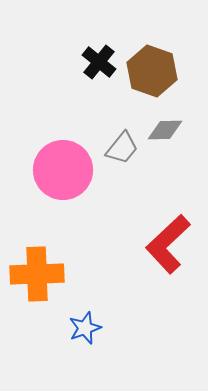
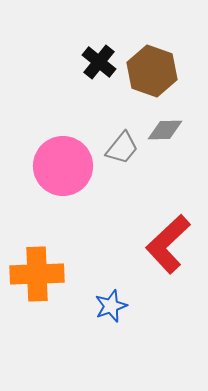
pink circle: moved 4 px up
blue star: moved 26 px right, 22 px up
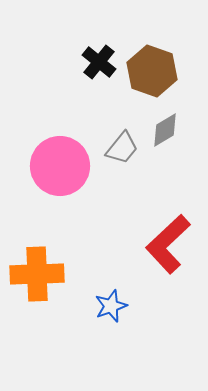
gray diamond: rotated 30 degrees counterclockwise
pink circle: moved 3 px left
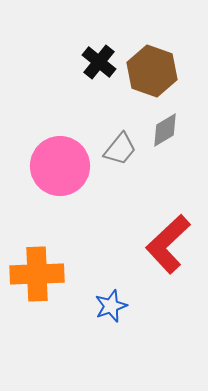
gray trapezoid: moved 2 px left, 1 px down
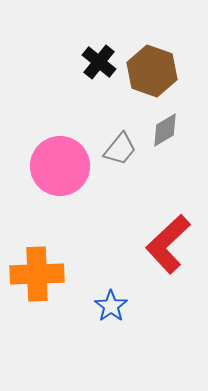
blue star: rotated 16 degrees counterclockwise
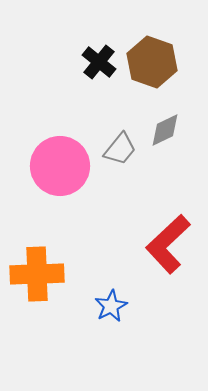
brown hexagon: moved 9 px up
gray diamond: rotated 6 degrees clockwise
blue star: rotated 8 degrees clockwise
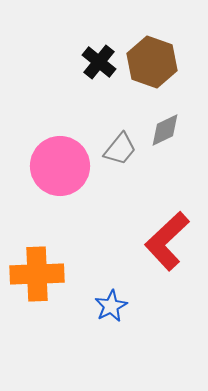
red L-shape: moved 1 px left, 3 px up
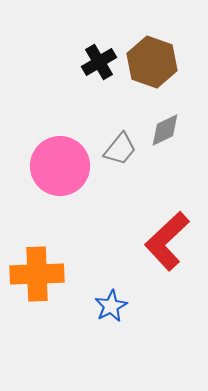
black cross: rotated 20 degrees clockwise
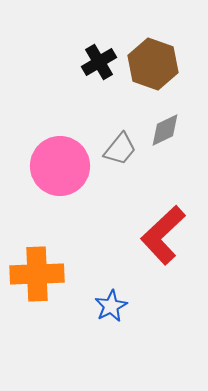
brown hexagon: moved 1 px right, 2 px down
red L-shape: moved 4 px left, 6 px up
